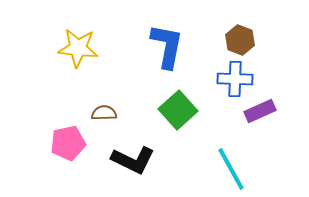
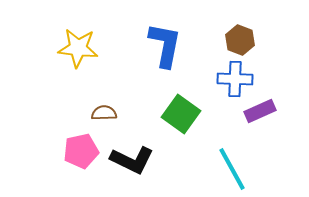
blue L-shape: moved 2 px left, 1 px up
green square: moved 3 px right, 4 px down; rotated 12 degrees counterclockwise
pink pentagon: moved 13 px right, 8 px down
black L-shape: moved 1 px left
cyan line: moved 1 px right
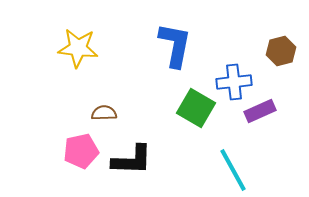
brown hexagon: moved 41 px right, 11 px down; rotated 24 degrees clockwise
blue L-shape: moved 10 px right
blue cross: moved 1 px left, 3 px down; rotated 8 degrees counterclockwise
green square: moved 15 px right, 6 px up; rotated 6 degrees counterclockwise
black L-shape: rotated 24 degrees counterclockwise
cyan line: moved 1 px right, 1 px down
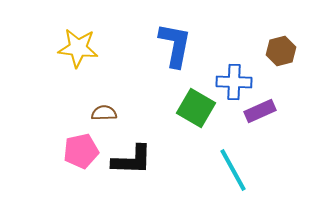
blue cross: rotated 8 degrees clockwise
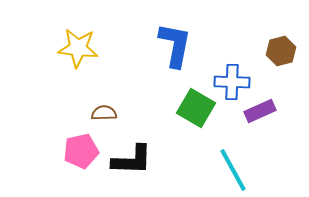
blue cross: moved 2 px left
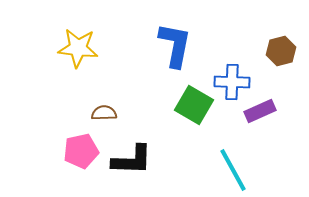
green square: moved 2 px left, 3 px up
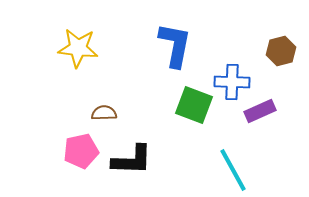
green square: rotated 9 degrees counterclockwise
